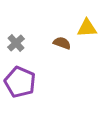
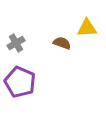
gray cross: rotated 12 degrees clockwise
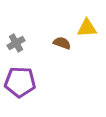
purple pentagon: rotated 20 degrees counterclockwise
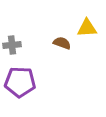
gray cross: moved 4 px left, 2 px down; rotated 24 degrees clockwise
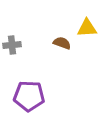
purple pentagon: moved 9 px right, 14 px down
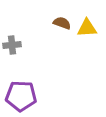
brown semicircle: moved 20 px up
purple pentagon: moved 8 px left
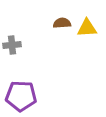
brown semicircle: rotated 24 degrees counterclockwise
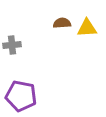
purple pentagon: rotated 8 degrees clockwise
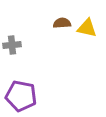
yellow triangle: rotated 15 degrees clockwise
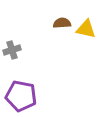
yellow triangle: moved 1 px left, 1 px down
gray cross: moved 5 px down; rotated 12 degrees counterclockwise
